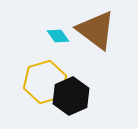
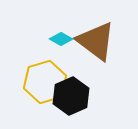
brown triangle: moved 11 px down
cyan diamond: moved 3 px right, 3 px down; rotated 25 degrees counterclockwise
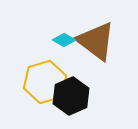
cyan diamond: moved 3 px right, 1 px down
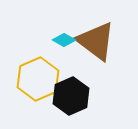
yellow hexagon: moved 7 px left, 3 px up; rotated 6 degrees counterclockwise
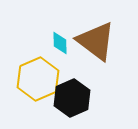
cyan diamond: moved 4 px left, 3 px down; rotated 60 degrees clockwise
black hexagon: moved 1 px right, 2 px down
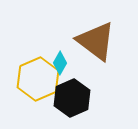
cyan diamond: moved 20 px down; rotated 30 degrees clockwise
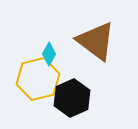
cyan diamond: moved 11 px left, 9 px up
yellow hexagon: rotated 9 degrees clockwise
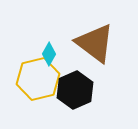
brown triangle: moved 1 px left, 2 px down
black hexagon: moved 3 px right, 8 px up
